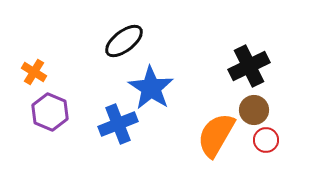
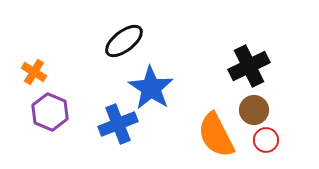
orange semicircle: rotated 57 degrees counterclockwise
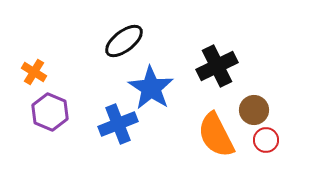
black cross: moved 32 px left
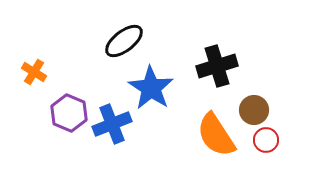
black cross: rotated 9 degrees clockwise
purple hexagon: moved 19 px right, 1 px down
blue cross: moved 6 px left
orange semicircle: rotated 6 degrees counterclockwise
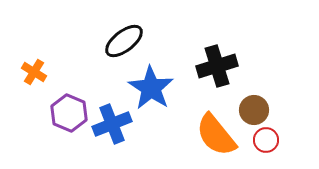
orange semicircle: rotated 6 degrees counterclockwise
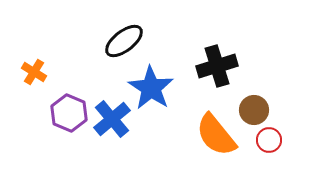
blue cross: moved 5 px up; rotated 18 degrees counterclockwise
red circle: moved 3 px right
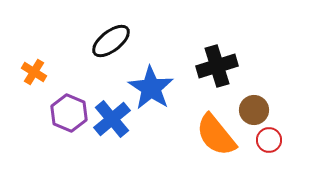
black ellipse: moved 13 px left
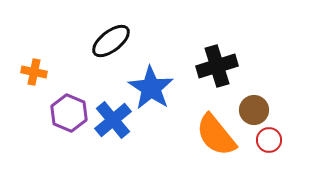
orange cross: rotated 20 degrees counterclockwise
blue cross: moved 1 px right, 1 px down
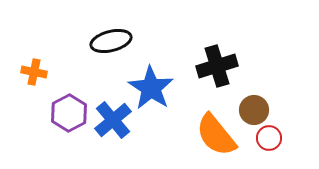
black ellipse: rotated 24 degrees clockwise
purple hexagon: rotated 9 degrees clockwise
red circle: moved 2 px up
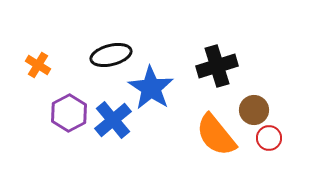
black ellipse: moved 14 px down
orange cross: moved 4 px right, 7 px up; rotated 20 degrees clockwise
